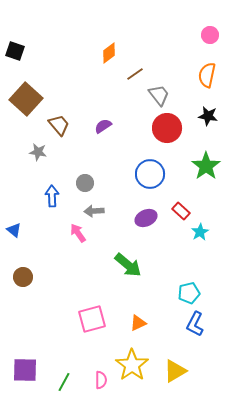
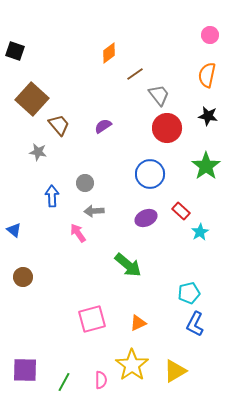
brown square: moved 6 px right
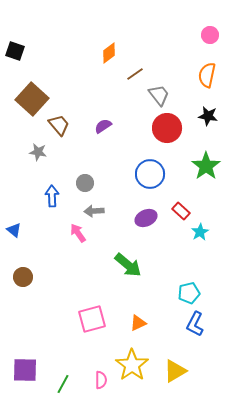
green line: moved 1 px left, 2 px down
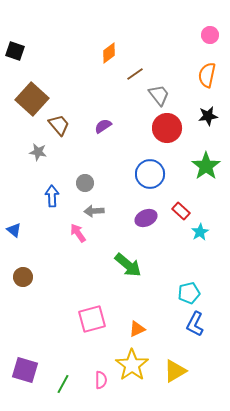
black star: rotated 18 degrees counterclockwise
orange triangle: moved 1 px left, 6 px down
purple square: rotated 16 degrees clockwise
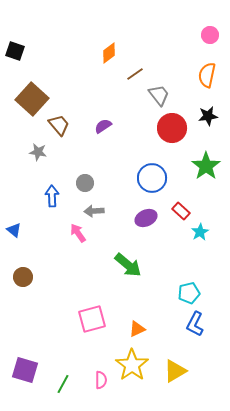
red circle: moved 5 px right
blue circle: moved 2 px right, 4 px down
